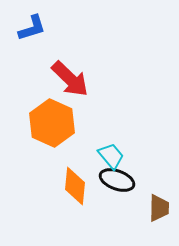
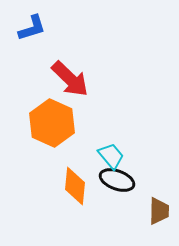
brown trapezoid: moved 3 px down
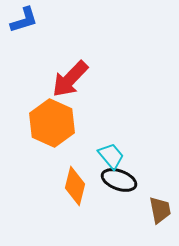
blue L-shape: moved 8 px left, 8 px up
red arrow: rotated 90 degrees clockwise
black ellipse: moved 2 px right
orange diamond: rotated 9 degrees clockwise
brown trapezoid: moved 1 px right, 1 px up; rotated 12 degrees counterclockwise
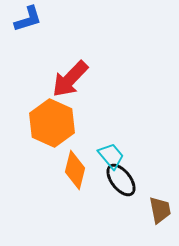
blue L-shape: moved 4 px right, 1 px up
black ellipse: moved 2 px right; rotated 32 degrees clockwise
orange diamond: moved 16 px up
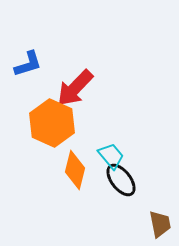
blue L-shape: moved 45 px down
red arrow: moved 5 px right, 9 px down
brown trapezoid: moved 14 px down
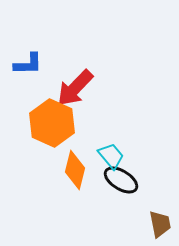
blue L-shape: rotated 16 degrees clockwise
black ellipse: rotated 20 degrees counterclockwise
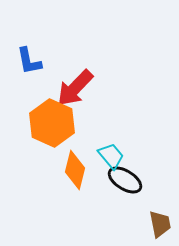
blue L-shape: moved 1 px right, 3 px up; rotated 80 degrees clockwise
black ellipse: moved 4 px right
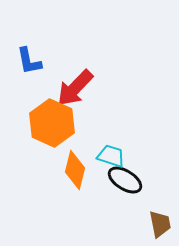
cyan trapezoid: rotated 32 degrees counterclockwise
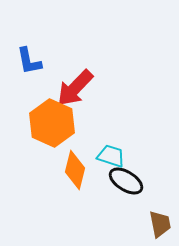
black ellipse: moved 1 px right, 1 px down
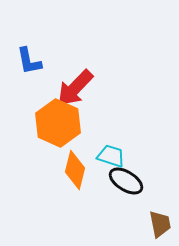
orange hexagon: moved 6 px right
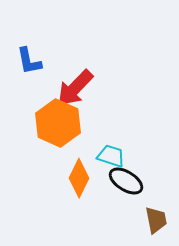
orange diamond: moved 4 px right, 8 px down; rotated 12 degrees clockwise
brown trapezoid: moved 4 px left, 4 px up
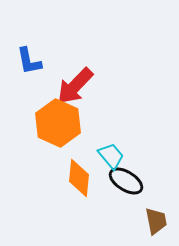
red arrow: moved 2 px up
cyan trapezoid: rotated 32 degrees clockwise
orange diamond: rotated 21 degrees counterclockwise
brown trapezoid: moved 1 px down
